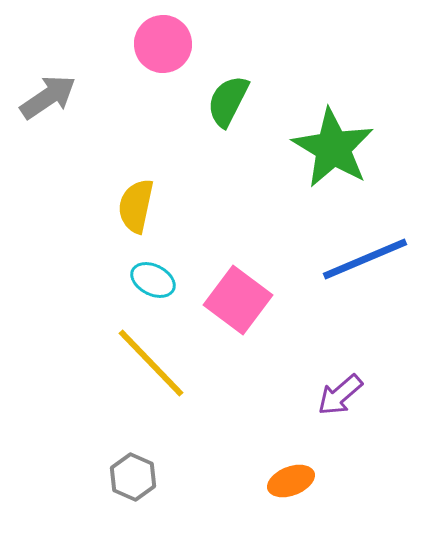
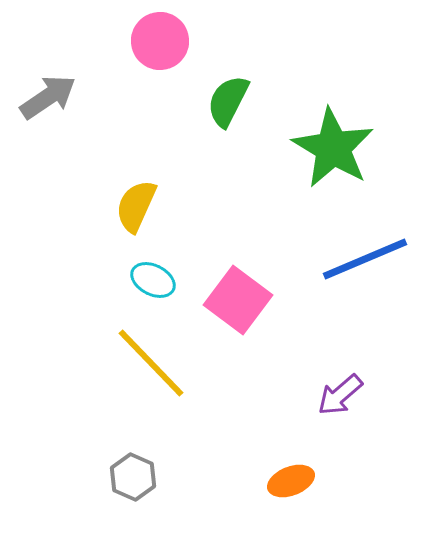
pink circle: moved 3 px left, 3 px up
yellow semicircle: rotated 12 degrees clockwise
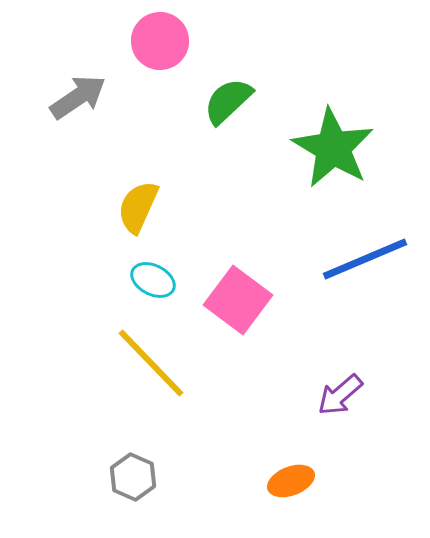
gray arrow: moved 30 px right
green semicircle: rotated 20 degrees clockwise
yellow semicircle: moved 2 px right, 1 px down
